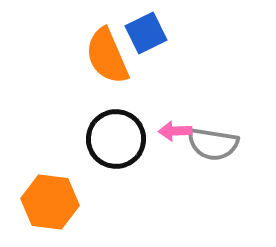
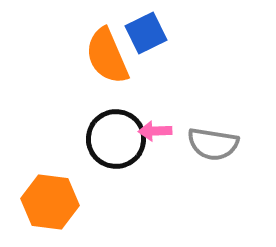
pink arrow: moved 20 px left
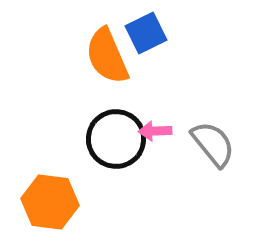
gray semicircle: rotated 138 degrees counterclockwise
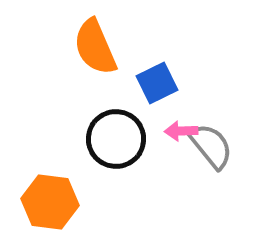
blue square: moved 11 px right, 50 px down
orange semicircle: moved 12 px left, 9 px up
pink arrow: moved 26 px right
gray semicircle: moved 2 px left, 2 px down
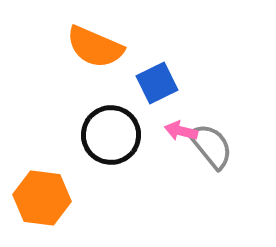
orange semicircle: rotated 44 degrees counterclockwise
pink arrow: rotated 16 degrees clockwise
black circle: moved 5 px left, 4 px up
orange hexagon: moved 8 px left, 4 px up
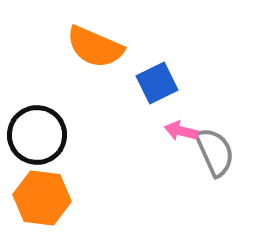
black circle: moved 74 px left
gray semicircle: moved 4 px right, 6 px down; rotated 15 degrees clockwise
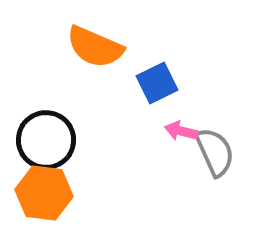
black circle: moved 9 px right, 5 px down
orange hexagon: moved 2 px right, 5 px up
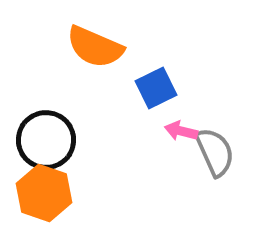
blue square: moved 1 px left, 5 px down
orange hexagon: rotated 12 degrees clockwise
